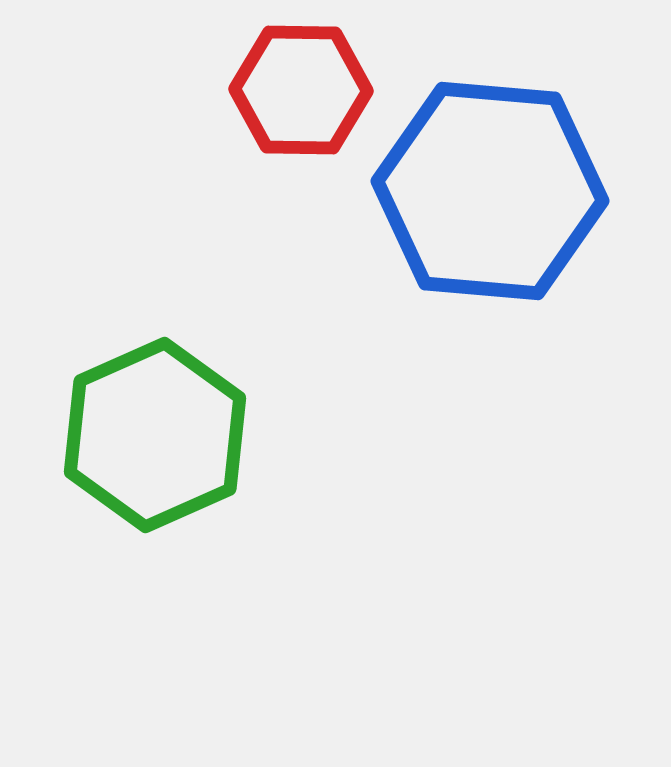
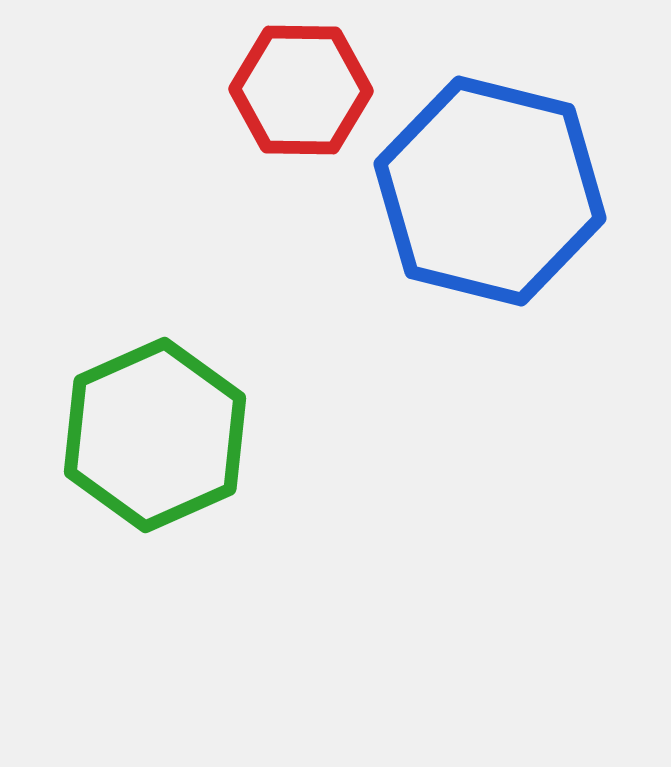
blue hexagon: rotated 9 degrees clockwise
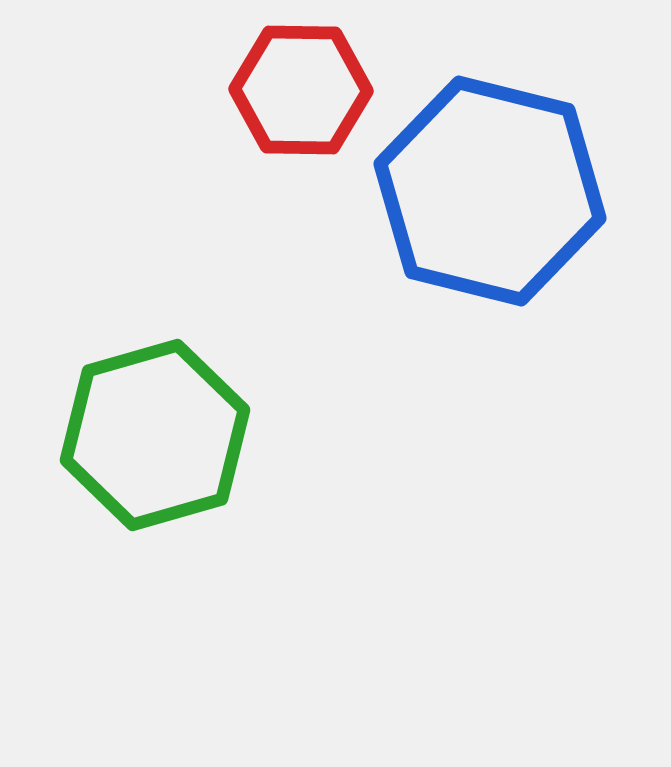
green hexagon: rotated 8 degrees clockwise
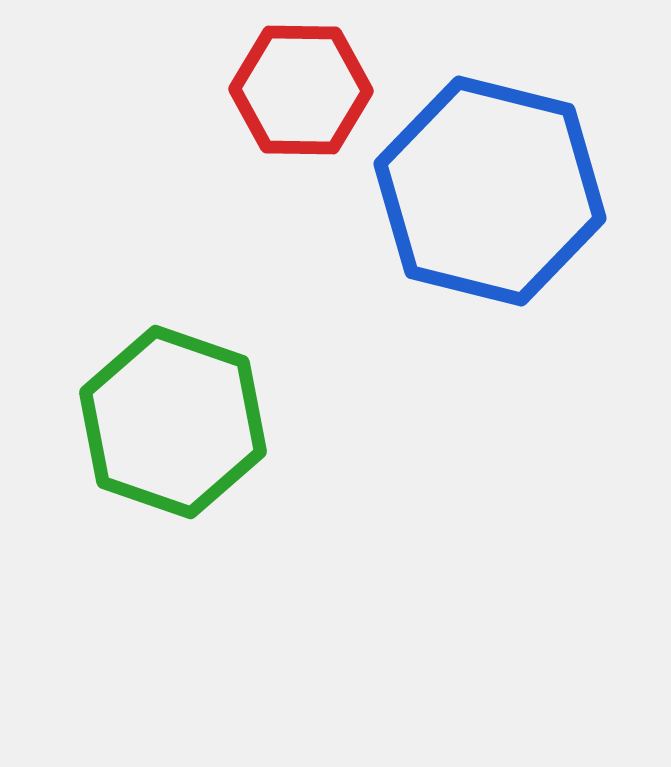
green hexagon: moved 18 px right, 13 px up; rotated 25 degrees counterclockwise
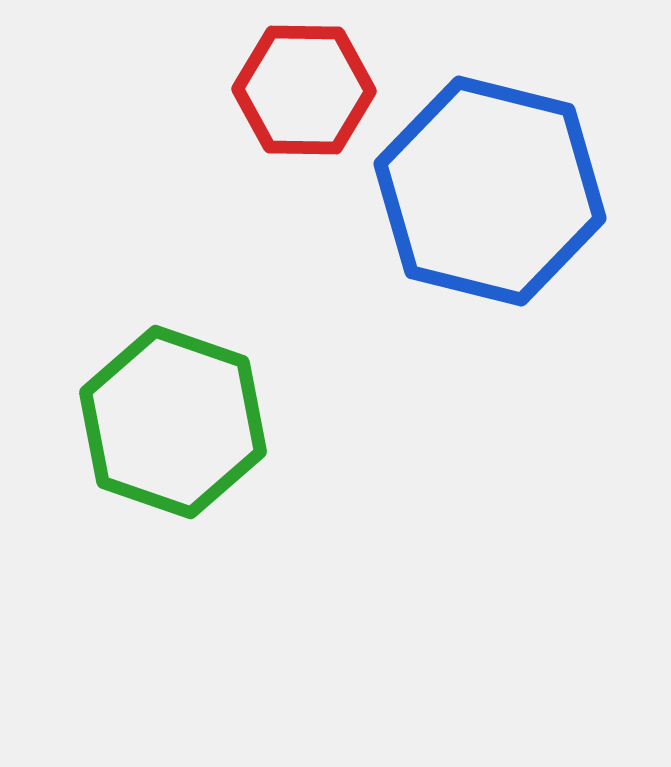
red hexagon: moved 3 px right
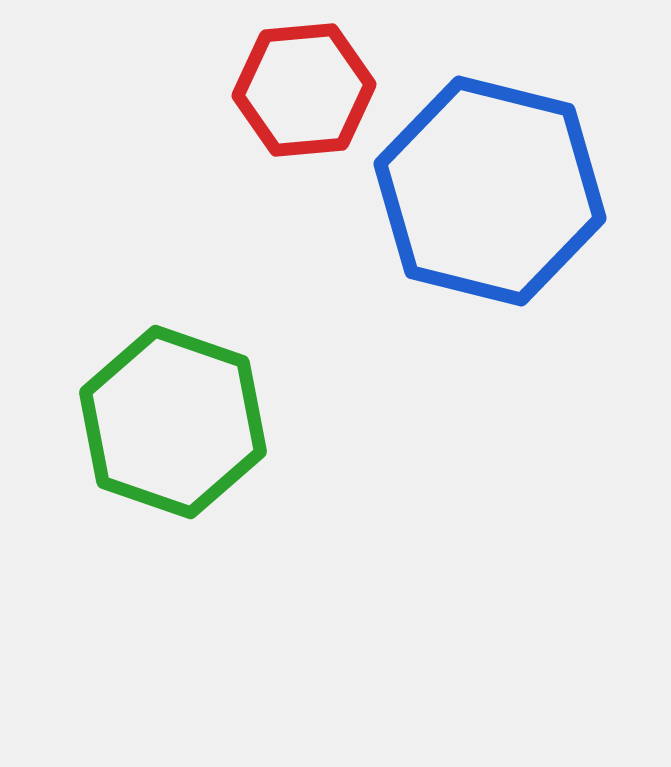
red hexagon: rotated 6 degrees counterclockwise
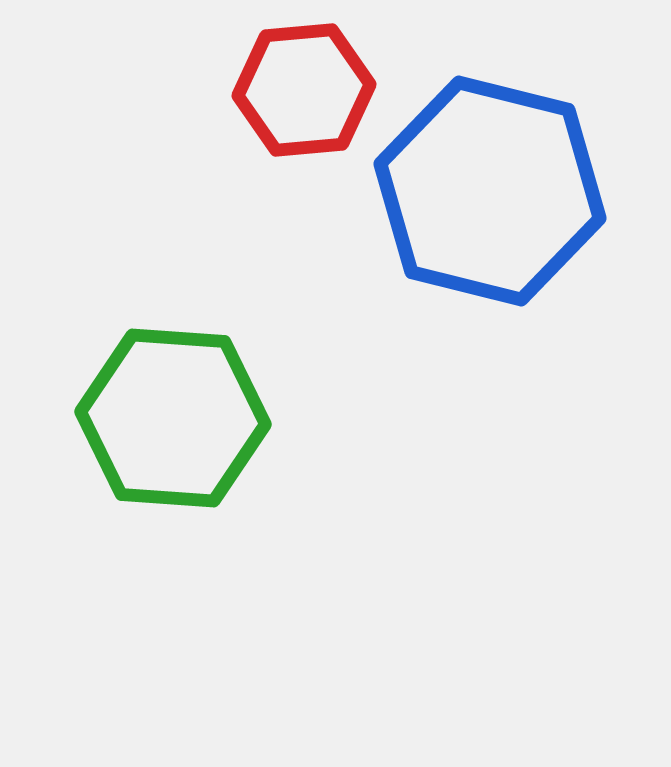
green hexagon: moved 4 px up; rotated 15 degrees counterclockwise
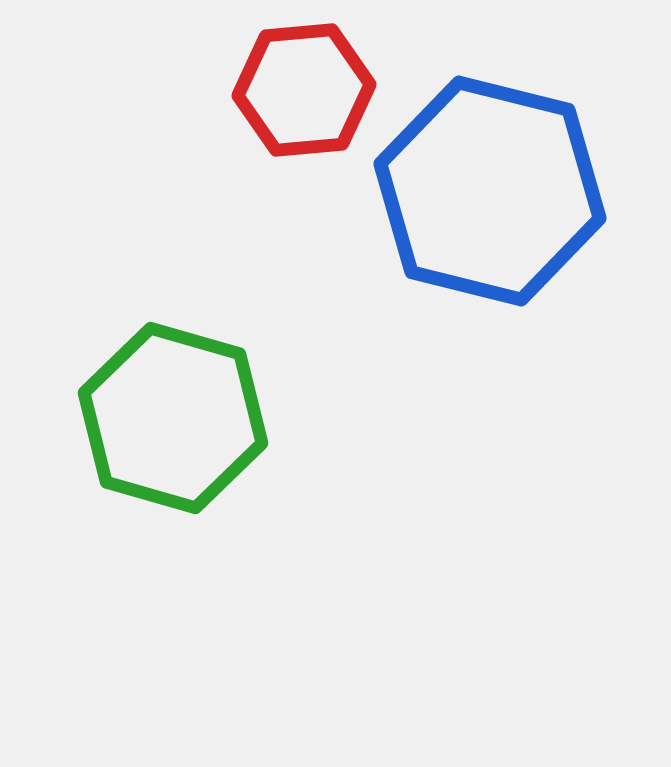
green hexagon: rotated 12 degrees clockwise
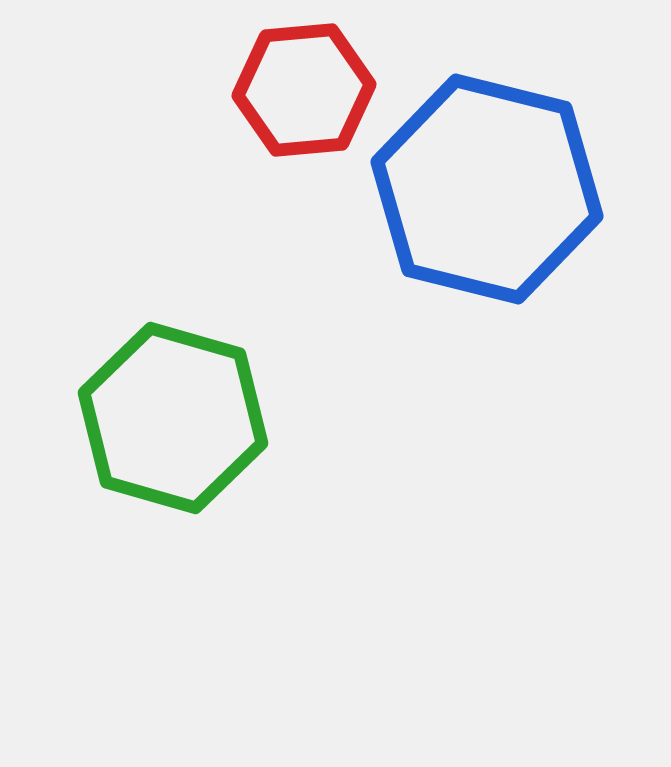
blue hexagon: moved 3 px left, 2 px up
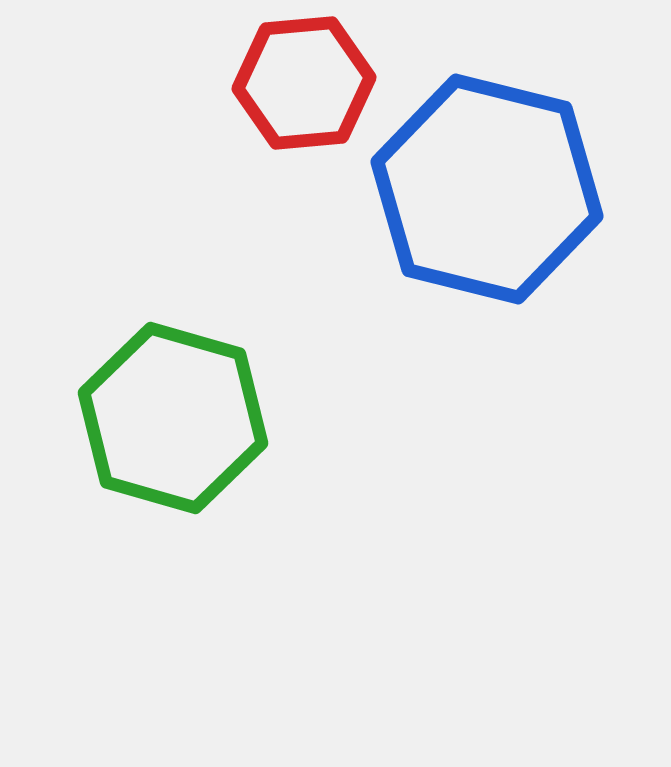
red hexagon: moved 7 px up
